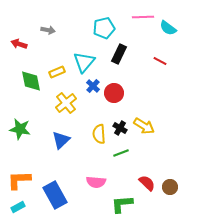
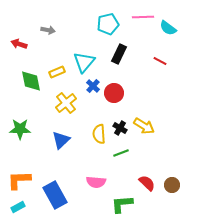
cyan pentagon: moved 4 px right, 4 px up
green star: rotated 10 degrees counterclockwise
brown circle: moved 2 px right, 2 px up
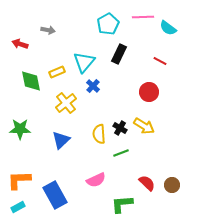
cyan pentagon: rotated 15 degrees counterclockwise
red arrow: moved 1 px right
red circle: moved 35 px right, 1 px up
pink semicircle: moved 2 px up; rotated 30 degrees counterclockwise
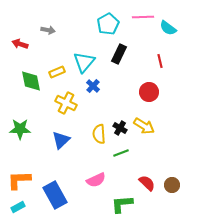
red line: rotated 48 degrees clockwise
yellow cross: rotated 25 degrees counterclockwise
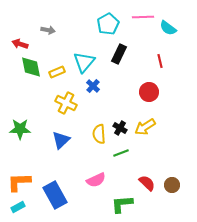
green diamond: moved 14 px up
yellow arrow: moved 1 px right, 1 px down; rotated 115 degrees clockwise
orange L-shape: moved 2 px down
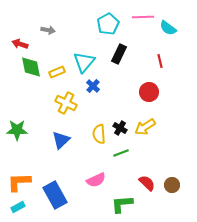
green star: moved 3 px left, 1 px down
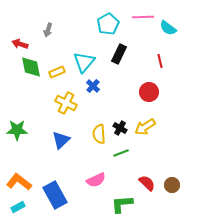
gray arrow: rotated 96 degrees clockwise
orange L-shape: rotated 40 degrees clockwise
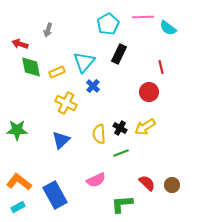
red line: moved 1 px right, 6 px down
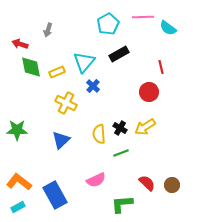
black rectangle: rotated 36 degrees clockwise
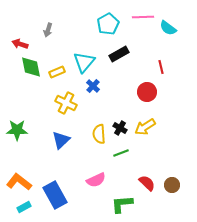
red circle: moved 2 px left
cyan rectangle: moved 6 px right
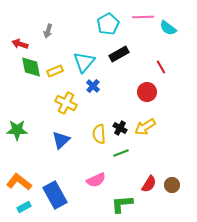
gray arrow: moved 1 px down
red line: rotated 16 degrees counterclockwise
yellow rectangle: moved 2 px left, 1 px up
red semicircle: moved 2 px right, 1 px down; rotated 78 degrees clockwise
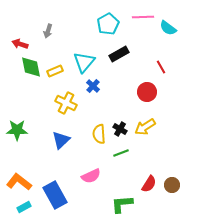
black cross: moved 1 px down
pink semicircle: moved 5 px left, 4 px up
